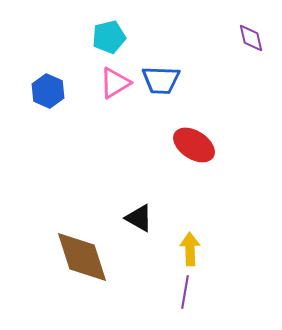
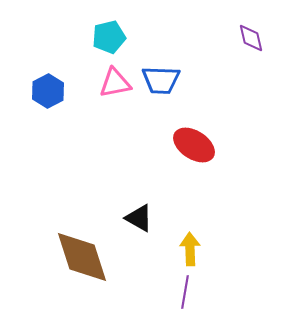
pink triangle: rotated 20 degrees clockwise
blue hexagon: rotated 8 degrees clockwise
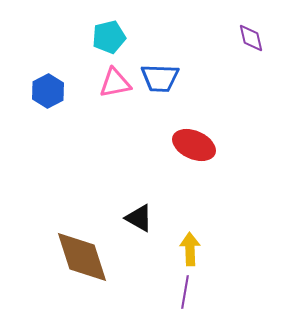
blue trapezoid: moved 1 px left, 2 px up
red ellipse: rotated 9 degrees counterclockwise
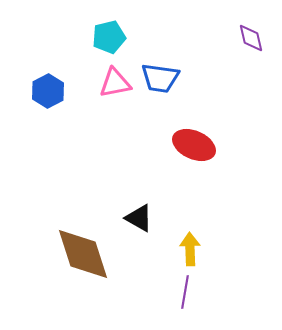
blue trapezoid: rotated 6 degrees clockwise
brown diamond: moved 1 px right, 3 px up
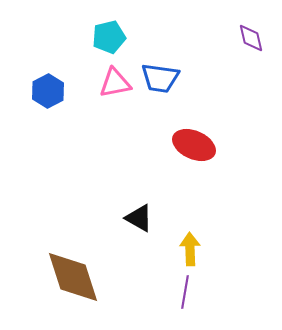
brown diamond: moved 10 px left, 23 px down
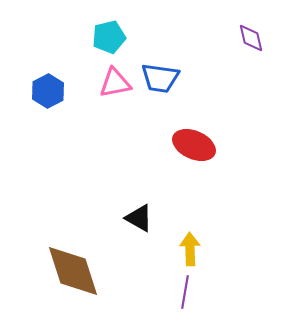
brown diamond: moved 6 px up
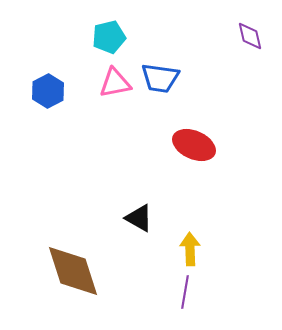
purple diamond: moved 1 px left, 2 px up
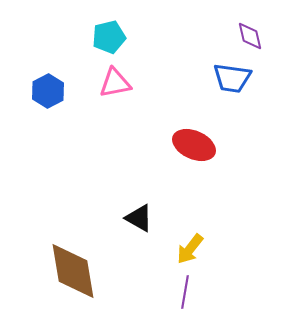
blue trapezoid: moved 72 px right
yellow arrow: rotated 140 degrees counterclockwise
brown diamond: rotated 8 degrees clockwise
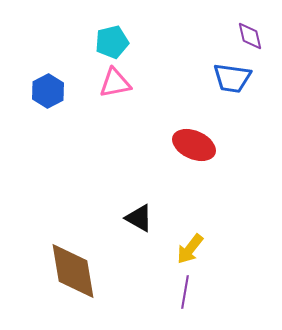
cyan pentagon: moved 3 px right, 5 px down
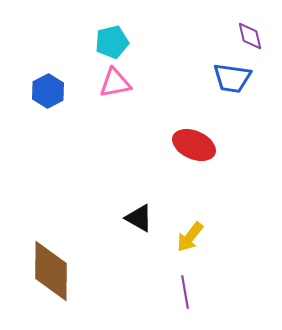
yellow arrow: moved 12 px up
brown diamond: moved 22 px left; rotated 10 degrees clockwise
purple line: rotated 20 degrees counterclockwise
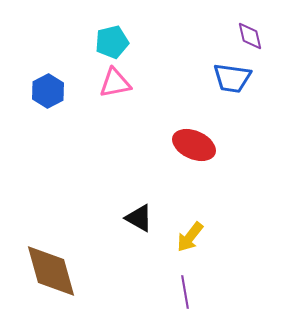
brown diamond: rotated 16 degrees counterclockwise
